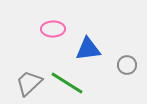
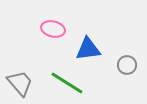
pink ellipse: rotated 15 degrees clockwise
gray trapezoid: moved 9 px left; rotated 92 degrees clockwise
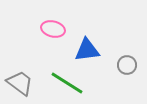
blue triangle: moved 1 px left, 1 px down
gray trapezoid: rotated 12 degrees counterclockwise
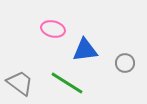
blue triangle: moved 2 px left
gray circle: moved 2 px left, 2 px up
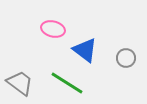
blue triangle: rotated 44 degrees clockwise
gray circle: moved 1 px right, 5 px up
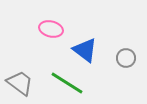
pink ellipse: moved 2 px left
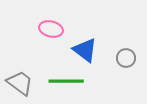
green line: moved 1 px left, 2 px up; rotated 32 degrees counterclockwise
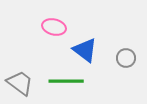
pink ellipse: moved 3 px right, 2 px up
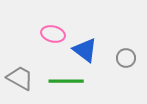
pink ellipse: moved 1 px left, 7 px down
gray trapezoid: moved 5 px up; rotated 8 degrees counterclockwise
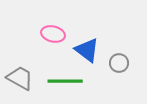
blue triangle: moved 2 px right
gray circle: moved 7 px left, 5 px down
green line: moved 1 px left
